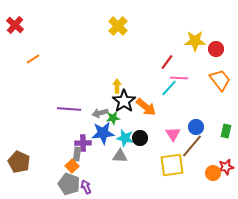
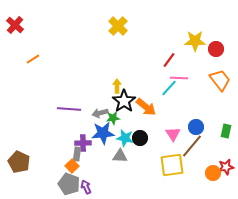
red line: moved 2 px right, 2 px up
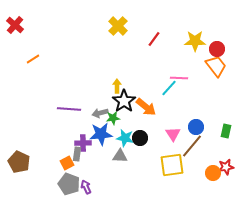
red circle: moved 1 px right
red line: moved 15 px left, 21 px up
orange trapezoid: moved 4 px left, 14 px up
blue star: moved 2 px left, 1 px down
orange square: moved 5 px left, 3 px up; rotated 16 degrees clockwise
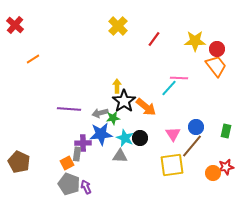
cyan star: rotated 12 degrees clockwise
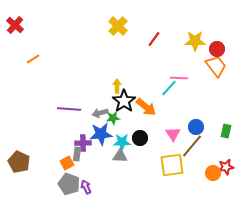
cyan star: moved 3 px left, 4 px down; rotated 24 degrees counterclockwise
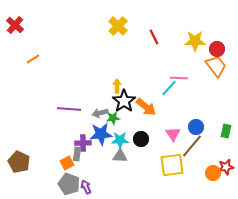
red line: moved 2 px up; rotated 63 degrees counterclockwise
black circle: moved 1 px right, 1 px down
cyan star: moved 2 px left, 2 px up
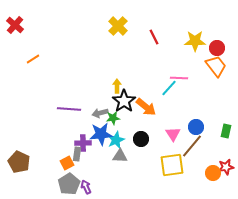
red circle: moved 1 px up
cyan star: moved 4 px left; rotated 24 degrees counterclockwise
gray pentagon: rotated 20 degrees clockwise
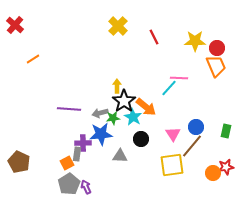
orange trapezoid: rotated 15 degrees clockwise
cyan star: moved 17 px right, 23 px up; rotated 18 degrees counterclockwise
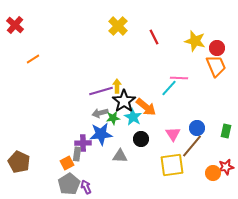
yellow star: rotated 15 degrees clockwise
purple line: moved 32 px right, 18 px up; rotated 20 degrees counterclockwise
blue circle: moved 1 px right, 1 px down
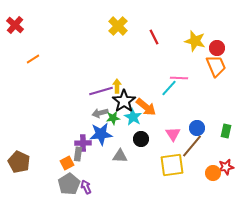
gray rectangle: moved 1 px right
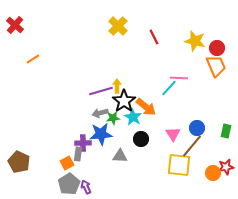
yellow square: moved 7 px right; rotated 15 degrees clockwise
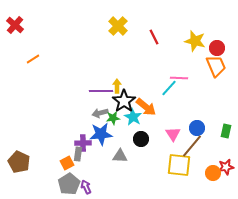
purple line: rotated 15 degrees clockwise
